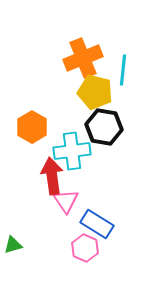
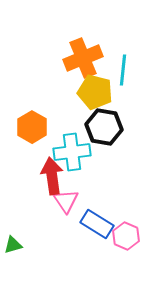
cyan cross: moved 1 px down
pink hexagon: moved 41 px right, 12 px up
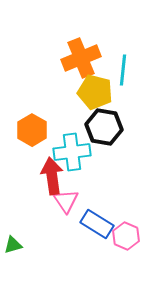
orange cross: moved 2 px left
orange hexagon: moved 3 px down
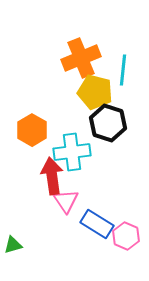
black hexagon: moved 4 px right, 4 px up; rotated 9 degrees clockwise
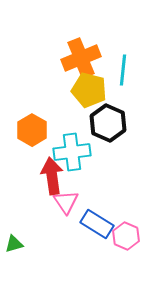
yellow pentagon: moved 6 px left, 2 px up
black hexagon: rotated 6 degrees clockwise
pink triangle: moved 1 px down
green triangle: moved 1 px right, 1 px up
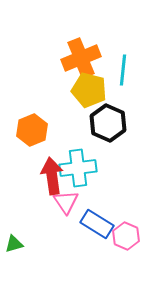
orange hexagon: rotated 8 degrees clockwise
cyan cross: moved 6 px right, 16 px down
